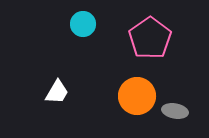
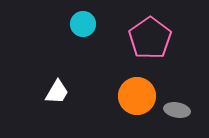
gray ellipse: moved 2 px right, 1 px up
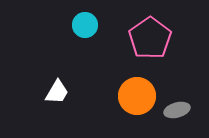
cyan circle: moved 2 px right, 1 px down
gray ellipse: rotated 25 degrees counterclockwise
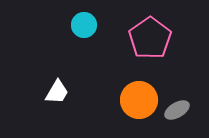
cyan circle: moved 1 px left
orange circle: moved 2 px right, 4 px down
gray ellipse: rotated 15 degrees counterclockwise
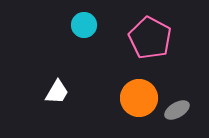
pink pentagon: rotated 9 degrees counterclockwise
orange circle: moved 2 px up
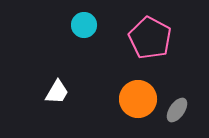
orange circle: moved 1 px left, 1 px down
gray ellipse: rotated 25 degrees counterclockwise
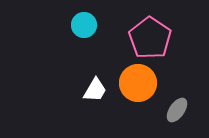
pink pentagon: rotated 6 degrees clockwise
white trapezoid: moved 38 px right, 2 px up
orange circle: moved 16 px up
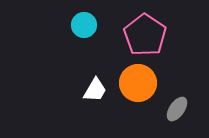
pink pentagon: moved 5 px left, 3 px up
gray ellipse: moved 1 px up
